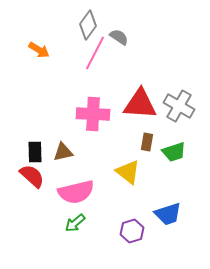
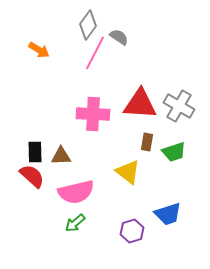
brown triangle: moved 2 px left, 4 px down; rotated 10 degrees clockwise
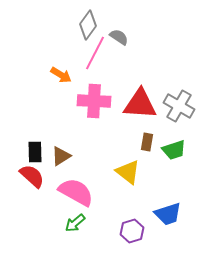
orange arrow: moved 22 px right, 25 px down
pink cross: moved 1 px right, 13 px up
green trapezoid: moved 2 px up
brown triangle: rotated 30 degrees counterclockwise
pink semicircle: rotated 138 degrees counterclockwise
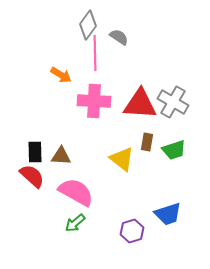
pink line: rotated 28 degrees counterclockwise
gray cross: moved 6 px left, 4 px up
brown triangle: rotated 35 degrees clockwise
yellow triangle: moved 6 px left, 13 px up
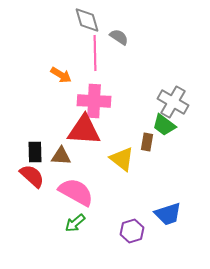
gray diamond: moved 1 px left, 5 px up; rotated 52 degrees counterclockwise
red triangle: moved 56 px left, 26 px down
green trapezoid: moved 10 px left, 25 px up; rotated 55 degrees clockwise
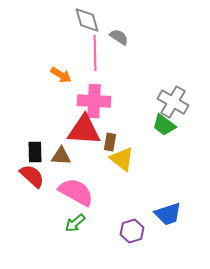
brown rectangle: moved 37 px left
